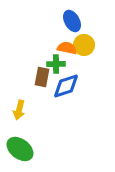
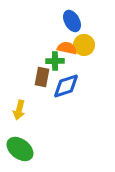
green cross: moved 1 px left, 3 px up
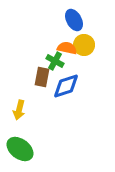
blue ellipse: moved 2 px right, 1 px up
green cross: rotated 30 degrees clockwise
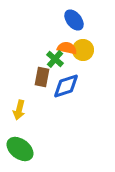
blue ellipse: rotated 10 degrees counterclockwise
yellow circle: moved 1 px left, 5 px down
green cross: moved 2 px up; rotated 12 degrees clockwise
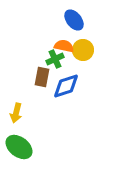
orange semicircle: moved 3 px left, 2 px up
green cross: rotated 24 degrees clockwise
yellow arrow: moved 3 px left, 3 px down
green ellipse: moved 1 px left, 2 px up
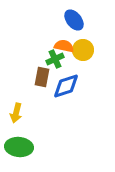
green ellipse: rotated 32 degrees counterclockwise
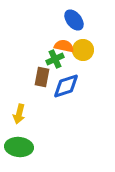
yellow arrow: moved 3 px right, 1 px down
